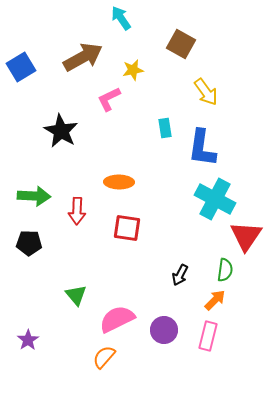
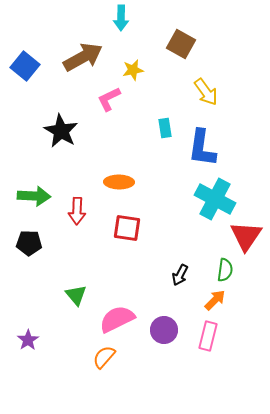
cyan arrow: rotated 145 degrees counterclockwise
blue square: moved 4 px right, 1 px up; rotated 20 degrees counterclockwise
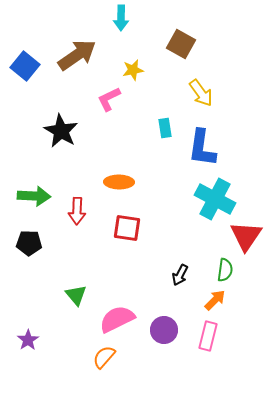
brown arrow: moved 6 px left, 2 px up; rotated 6 degrees counterclockwise
yellow arrow: moved 5 px left, 1 px down
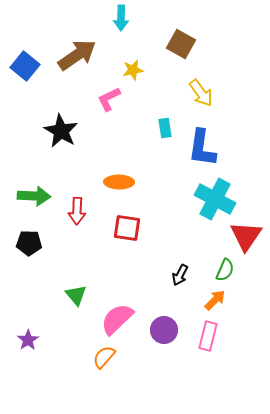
green semicircle: rotated 15 degrees clockwise
pink semicircle: rotated 18 degrees counterclockwise
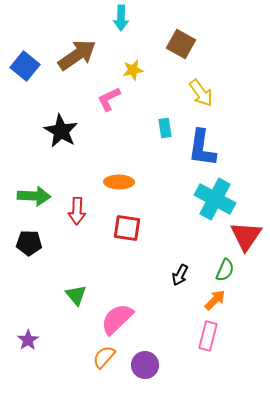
purple circle: moved 19 px left, 35 px down
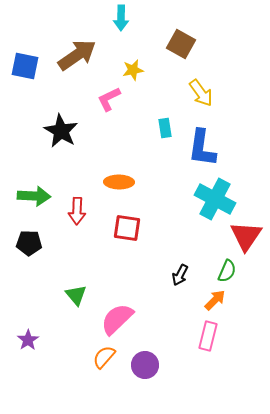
blue square: rotated 28 degrees counterclockwise
green semicircle: moved 2 px right, 1 px down
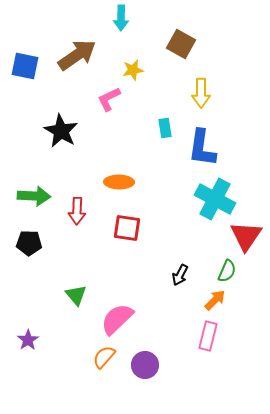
yellow arrow: rotated 36 degrees clockwise
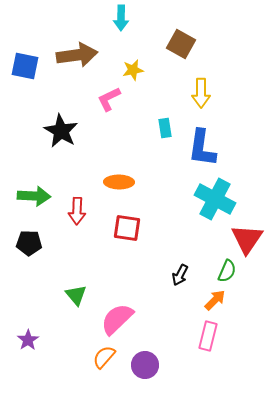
brown arrow: rotated 27 degrees clockwise
red triangle: moved 1 px right, 3 px down
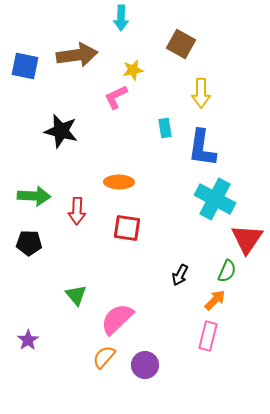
pink L-shape: moved 7 px right, 2 px up
black star: rotated 16 degrees counterclockwise
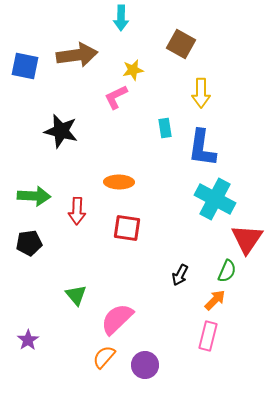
black pentagon: rotated 10 degrees counterclockwise
